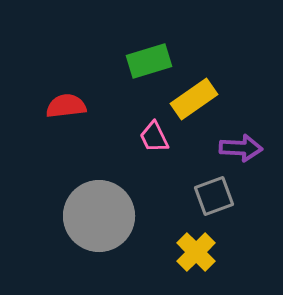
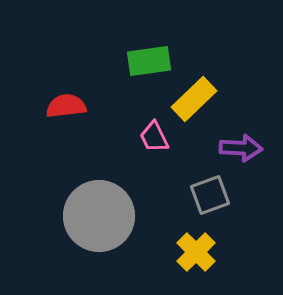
green rectangle: rotated 9 degrees clockwise
yellow rectangle: rotated 9 degrees counterclockwise
gray square: moved 4 px left, 1 px up
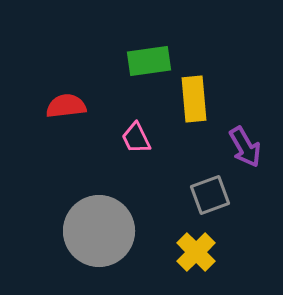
yellow rectangle: rotated 51 degrees counterclockwise
pink trapezoid: moved 18 px left, 1 px down
purple arrow: moved 4 px right, 1 px up; rotated 57 degrees clockwise
gray circle: moved 15 px down
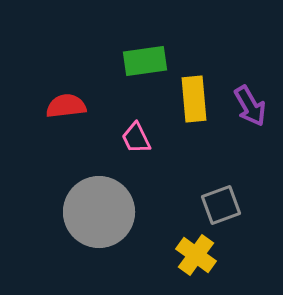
green rectangle: moved 4 px left
purple arrow: moved 5 px right, 41 px up
gray square: moved 11 px right, 10 px down
gray circle: moved 19 px up
yellow cross: moved 3 px down; rotated 9 degrees counterclockwise
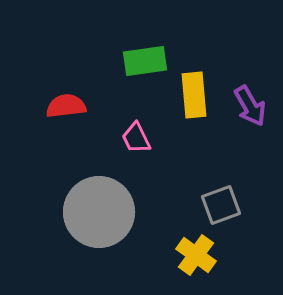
yellow rectangle: moved 4 px up
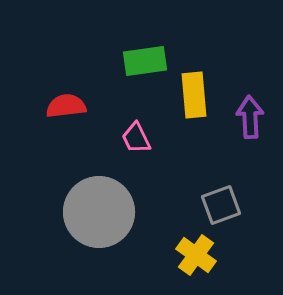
purple arrow: moved 11 px down; rotated 153 degrees counterclockwise
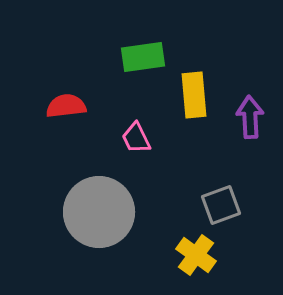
green rectangle: moved 2 px left, 4 px up
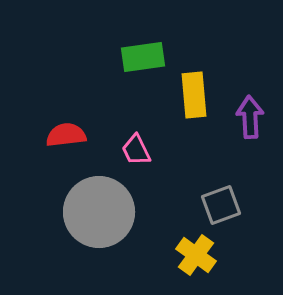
red semicircle: moved 29 px down
pink trapezoid: moved 12 px down
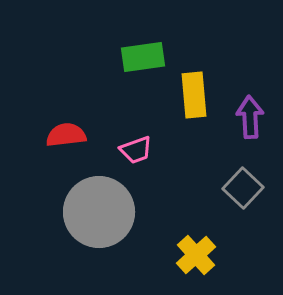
pink trapezoid: rotated 84 degrees counterclockwise
gray square: moved 22 px right, 17 px up; rotated 27 degrees counterclockwise
yellow cross: rotated 12 degrees clockwise
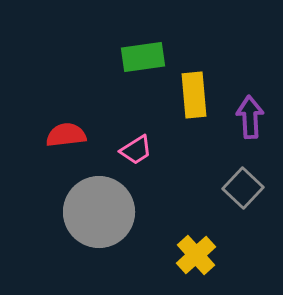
pink trapezoid: rotated 12 degrees counterclockwise
